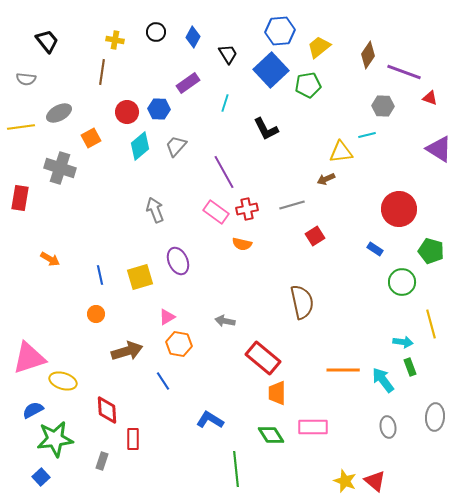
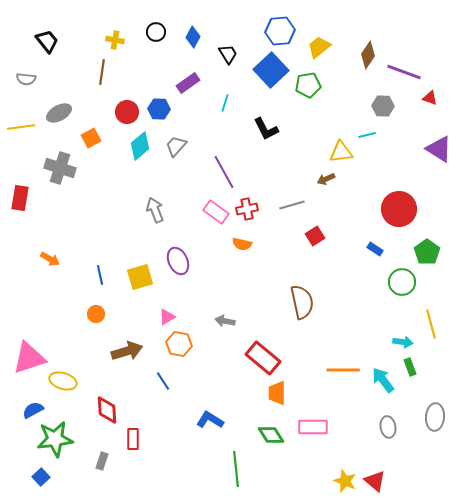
green pentagon at (431, 251): moved 4 px left, 1 px down; rotated 20 degrees clockwise
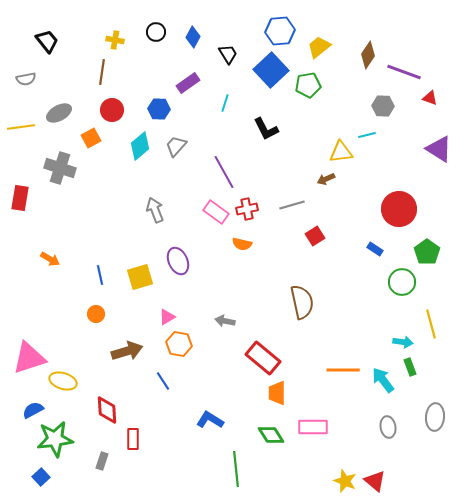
gray semicircle at (26, 79): rotated 18 degrees counterclockwise
red circle at (127, 112): moved 15 px left, 2 px up
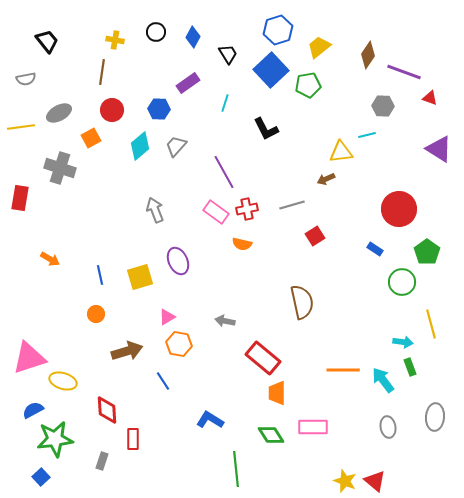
blue hexagon at (280, 31): moved 2 px left, 1 px up; rotated 12 degrees counterclockwise
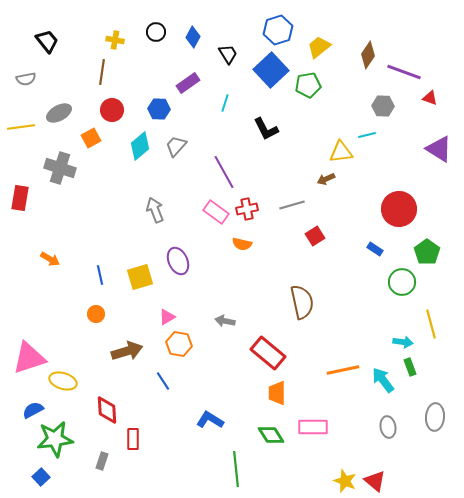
red rectangle at (263, 358): moved 5 px right, 5 px up
orange line at (343, 370): rotated 12 degrees counterclockwise
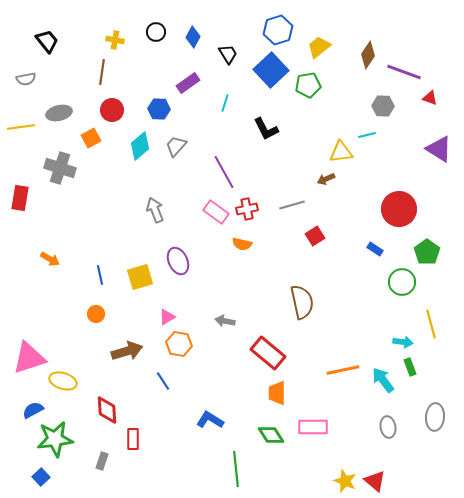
gray ellipse at (59, 113): rotated 15 degrees clockwise
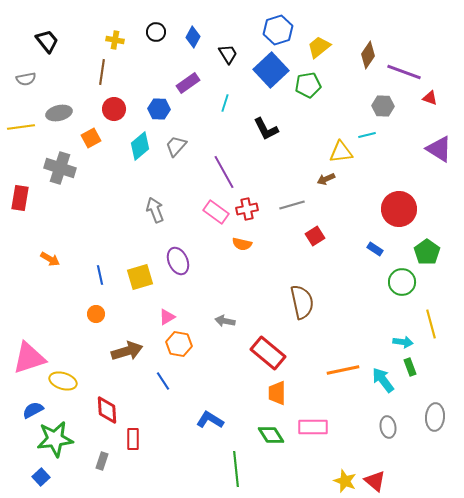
red circle at (112, 110): moved 2 px right, 1 px up
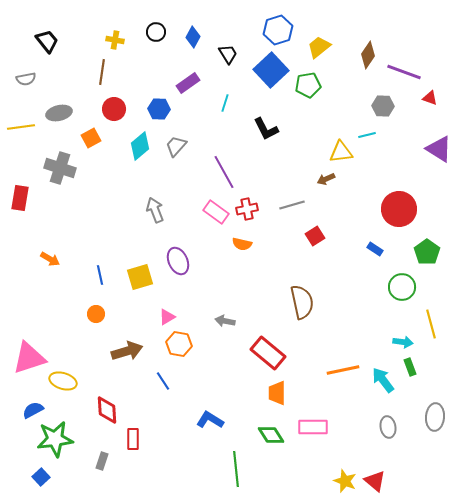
green circle at (402, 282): moved 5 px down
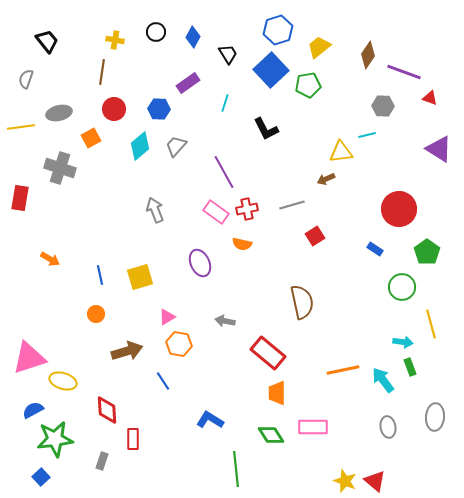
gray semicircle at (26, 79): rotated 120 degrees clockwise
purple ellipse at (178, 261): moved 22 px right, 2 px down
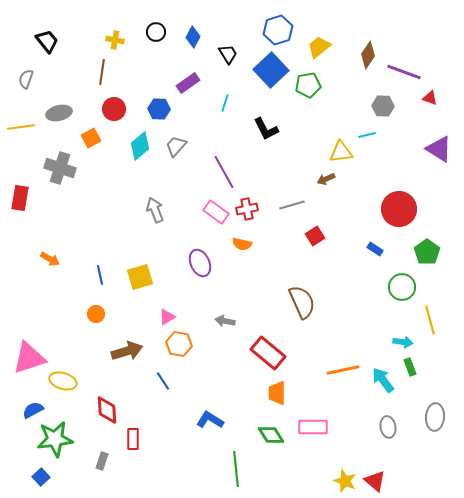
brown semicircle at (302, 302): rotated 12 degrees counterclockwise
yellow line at (431, 324): moved 1 px left, 4 px up
